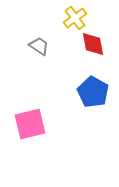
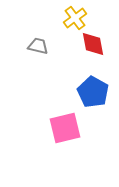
gray trapezoid: moved 1 px left; rotated 20 degrees counterclockwise
pink square: moved 35 px right, 4 px down
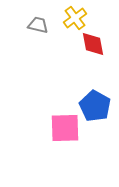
gray trapezoid: moved 21 px up
blue pentagon: moved 2 px right, 14 px down
pink square: rotated 12 degrees clockwise
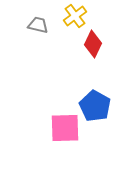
yellow cross: moved 2 px up
red diamond: rotated 36 degrees clockwise
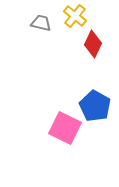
yellow cross: rotated 15 degrees counterclockwise
gray trapezoid: moved 3 px right, 2 px up
pink square: rotated 28 degrees clockwise
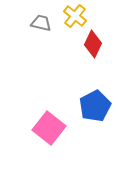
blue pentagon: rotated 16 degrees clockwise
pink square: moved 16 px left; rotated 12 degrees clockwise
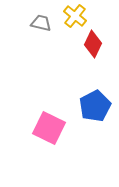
pink square: rotated 12 degrees counterclockwise
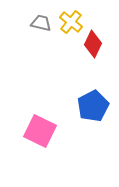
yellow cross: moved 4 px left, 6 px down
blue pentagon: moved 2 px left
pink square: moved 9 px left, 3 px down
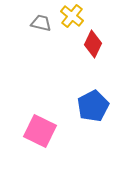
yellow cross: moved 1 px right, 6 px up
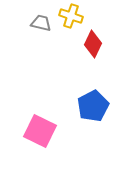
yellow cross: moved 1 px left; rotated 20 degrees counterclockwise
